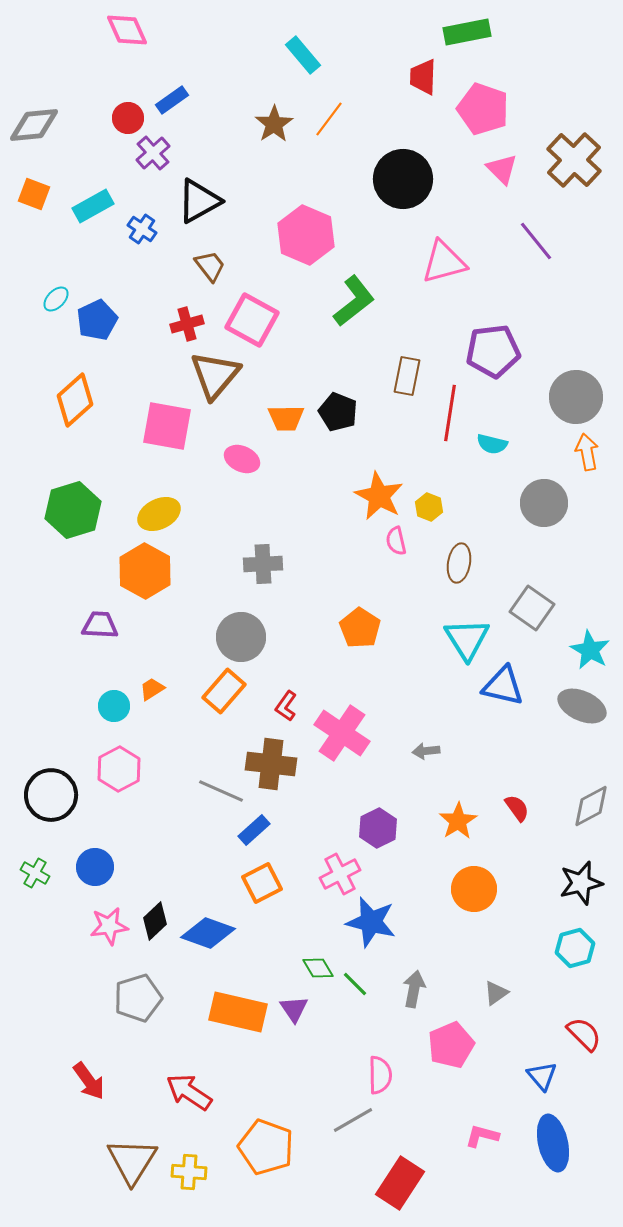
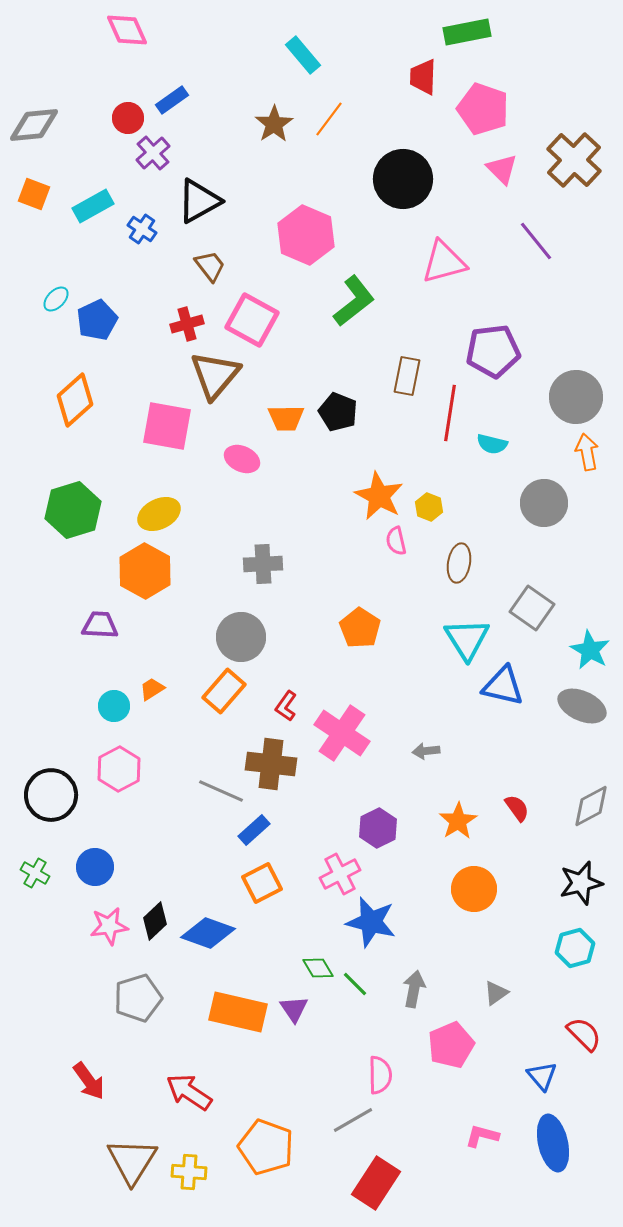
red rectangle at (400, 1183): moved 24 px left
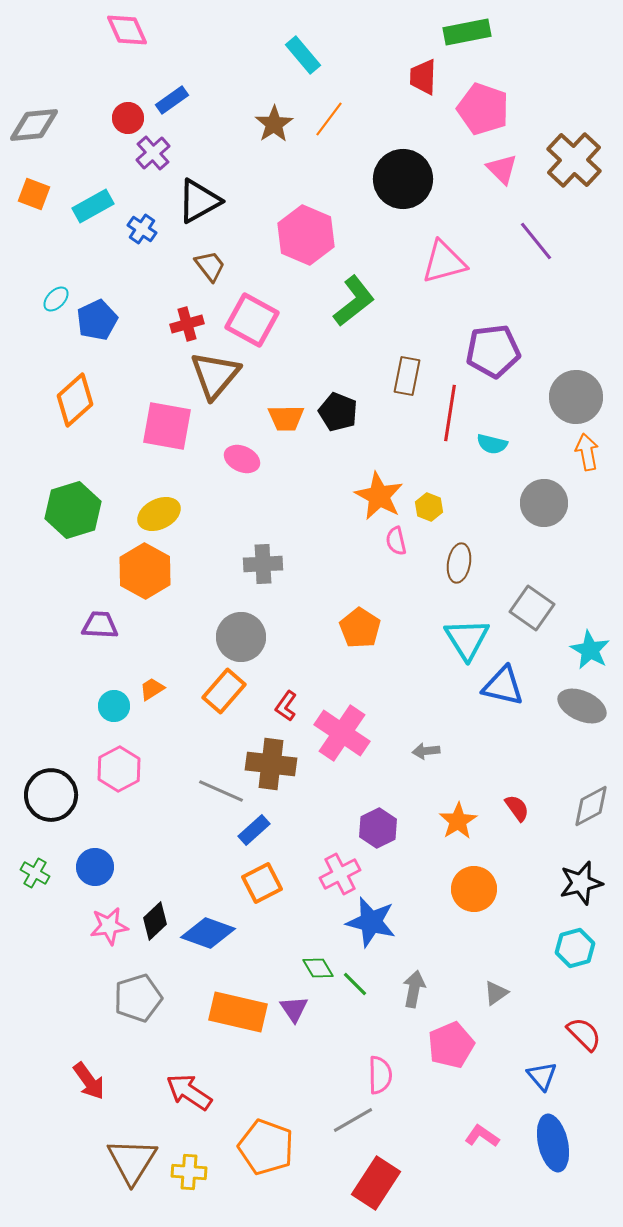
pink L-shape at (482, 1136): rotated 20 degrees clockwise
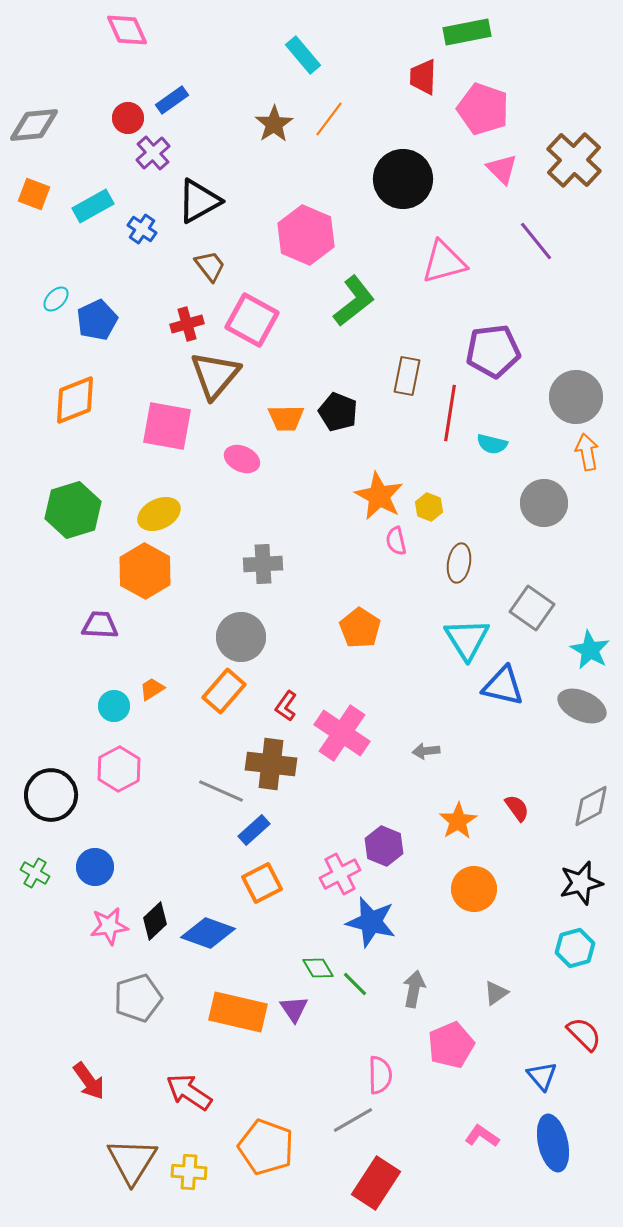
orange diamond at (75, 400): rotated 20 degrees clockwise
purple hexagon at (378, 828): moved 6 px right, 18 px down; rotated 12 degrees counterclockwise
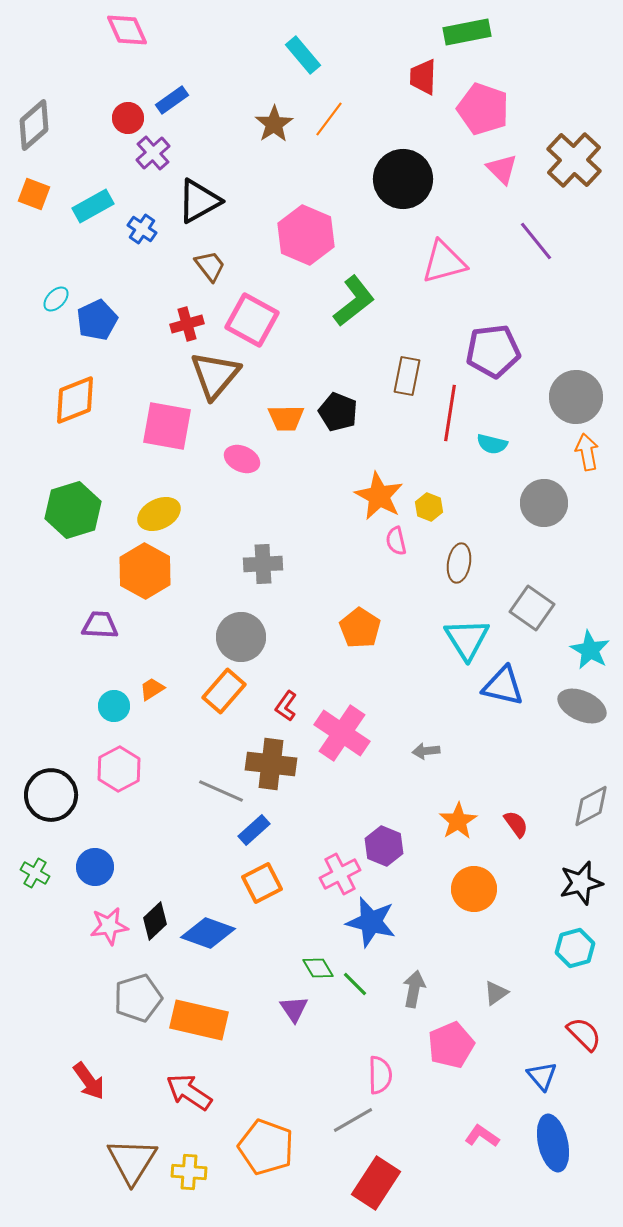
gray diamond at (34, 125): rotated 36 degrees counterclockwise
red semicircle at (517, 808): moved 1 px left, 16 px down
orange rectangle at (238, 1012): moved 39 px left, 8 px down
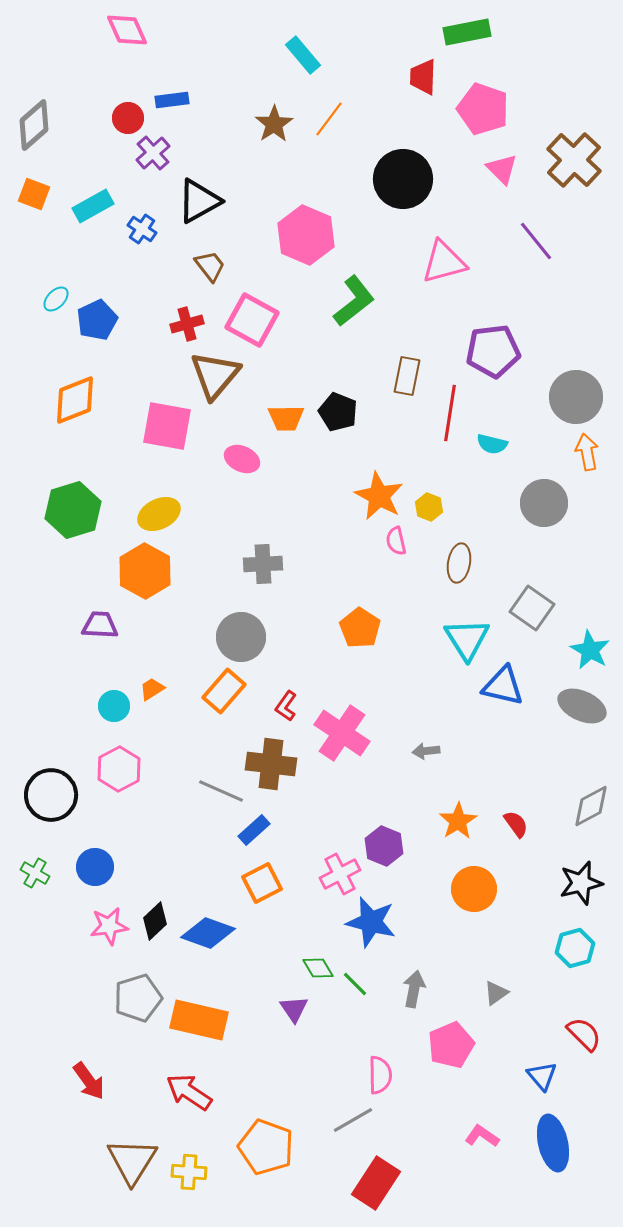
blue rectangle at (172, 100): rotated 28 degrees clockwise
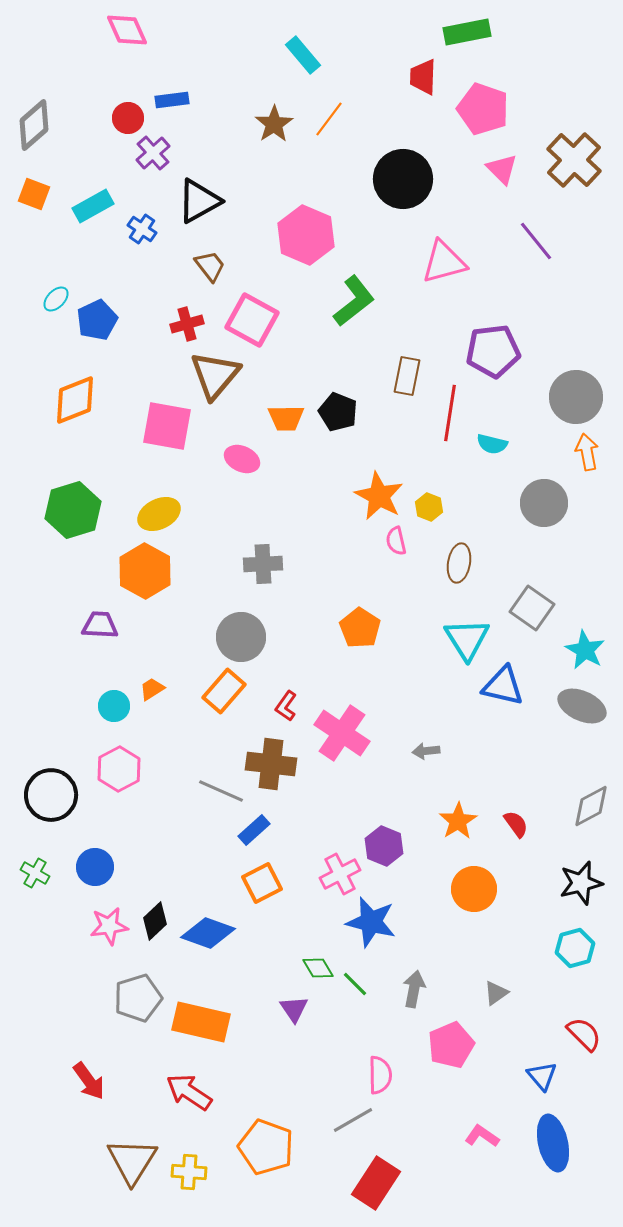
cyan star at (590, 650): moved 5 px left
orange rectangle at (199, 1020): moved 2 px right, 2 px down
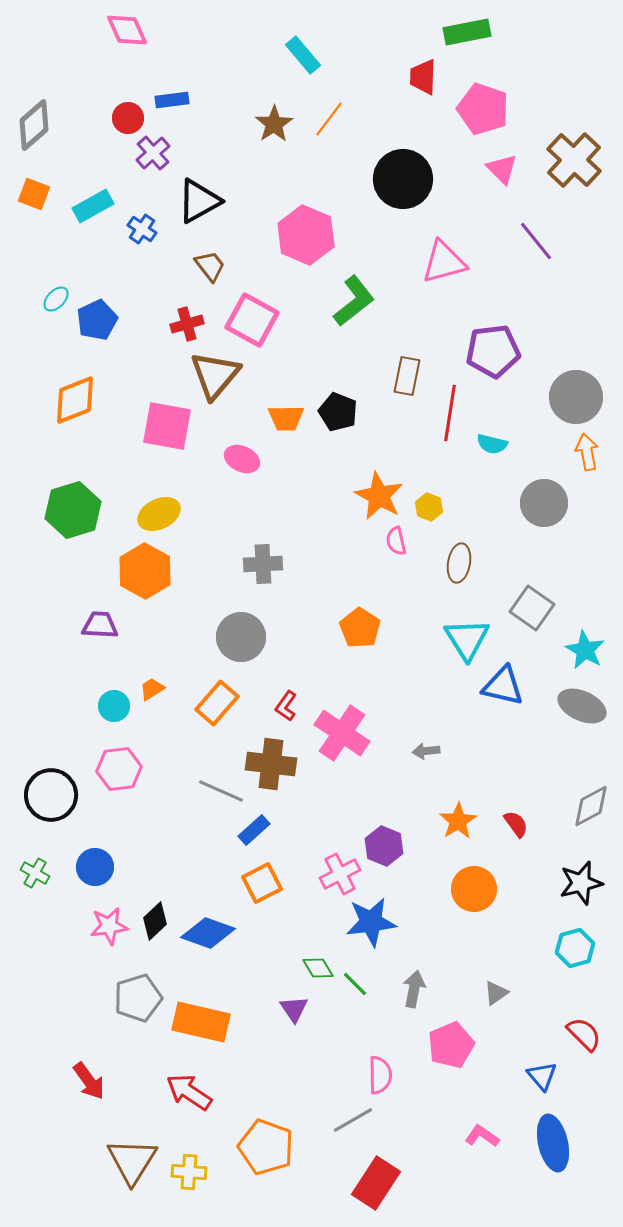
orange rectangle at (224, 691): moved 7 px left, 12 px down
pink hexagon at (119, 769): rotated 21 degrees clockwise
blue star at (371, 922): rotated 21 degrees counterclockwise
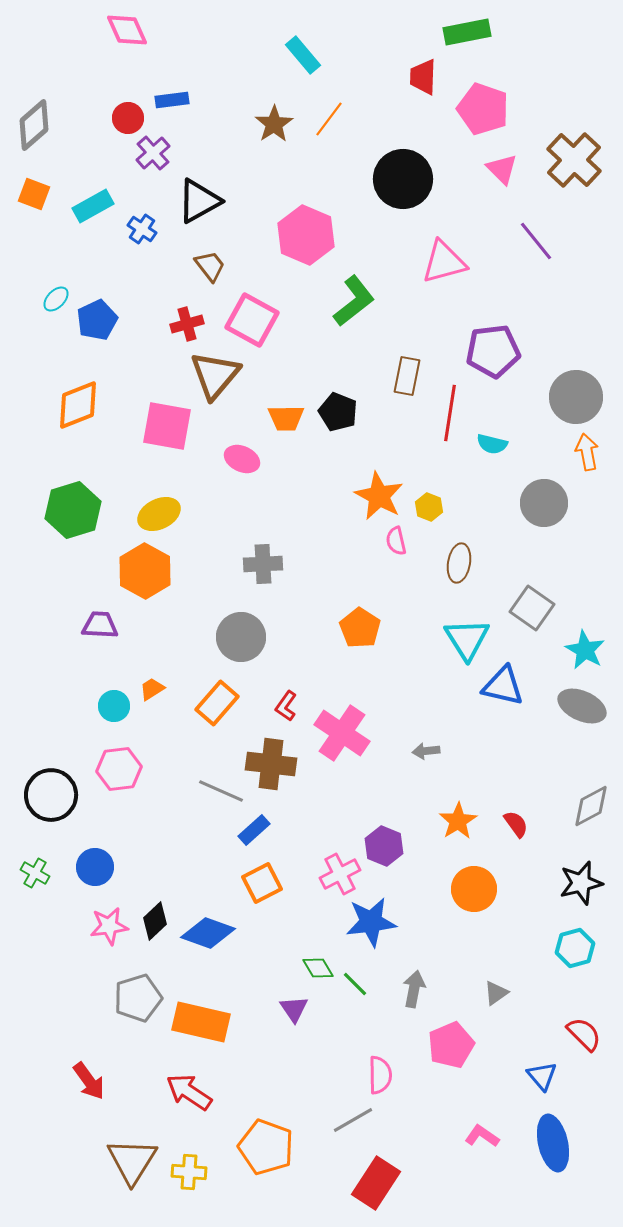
orange diamond at (75, 400): moved 3 px right, 5 px down
